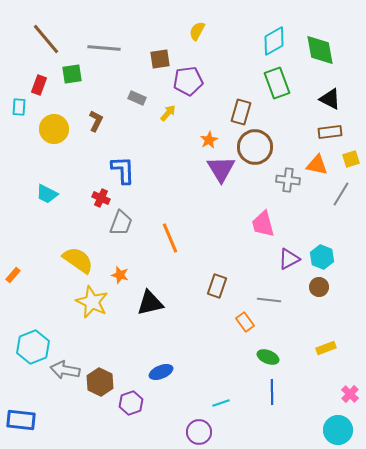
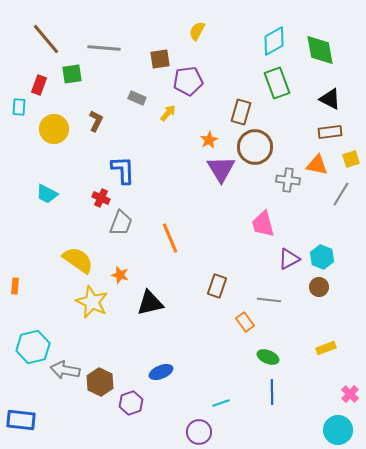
orange rectangle at (13, 275): moved 2 px right, 11 px down; rotated 35 degrees counterclockwise
cyan hexagon at (33, 347): rotated 8 degrees clockwise
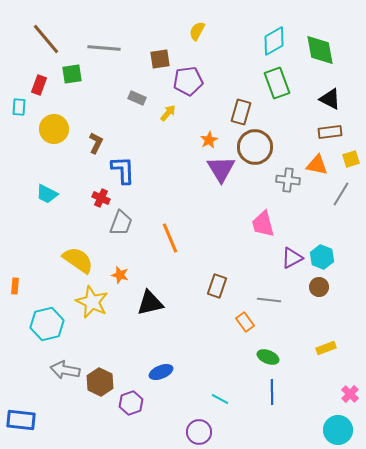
brown L-shape at (96, 121): moved 22 px down
purple triangle at (289, 259): moved 3 px right, 1 px up
cyan hexagon at (33, 347): moved 14 px right, 23 px up
cyan line at (221, 403): moved 1 px left, 4 px up; rotated 48 degrees clockwise
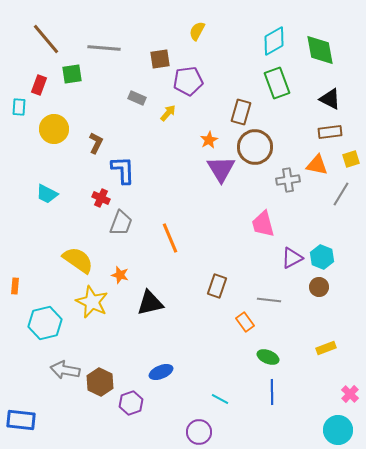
gray cross at (288, 180): rotated 15 degrees counterclockwise
cyan hexagon at (47, 324): moved 2 px left, 1 px up
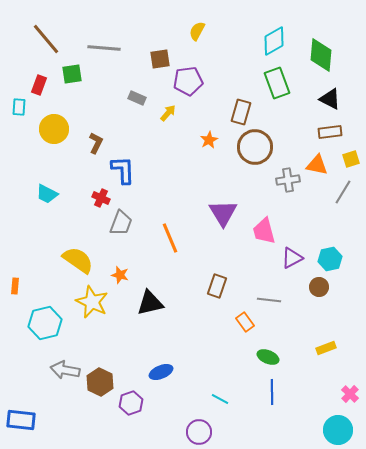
green diamond at (320, 50): moved 1 px right, 5 px down; rotated 16 degrees clockwise
purple triangle at (221, 169): moved 2 px right, 44 px down
gray line at (341, 194): moved 2 px right, 2 px up
pink trapezoid at (263, 224): moved 1 px right, 7 px down
cyan hexagon at (322, 257): moved 8 px right, 2 px down; rotated 25 degrees clockwise
